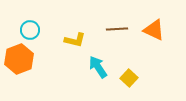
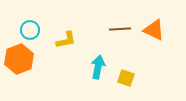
brown line: moved 3 px right
yellow L-shape: moved 9 px left; rotated 25 degrees counterclockwise
cyan arrow: rotated 45 degrees clockwise
yellow square: moved 3 px left; rotated 24 degrees counterclockwise
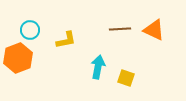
orange hexagon: moved 1 px left, 1 px up
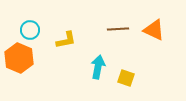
brown line: moved 2 px left
orange hexagon: moved 1 px right; rotated 16 degrees counterclockwise
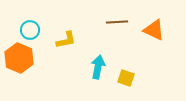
brown line: moved 1 px left, 7 px up
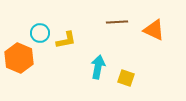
cyan circle: moved 10 px right, 3 px down
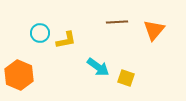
orange triangle: rotated 45 degrees clockwise
orange hexagon: moved 17 px down
cyan arrow: rotated 115 degrees clockwise
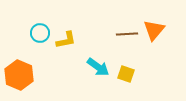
brown line: moved 10 px right, 12 px down
yellow square: moved 4 px up
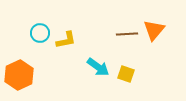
orange hexagon: rotated 12 degrees clockwise
